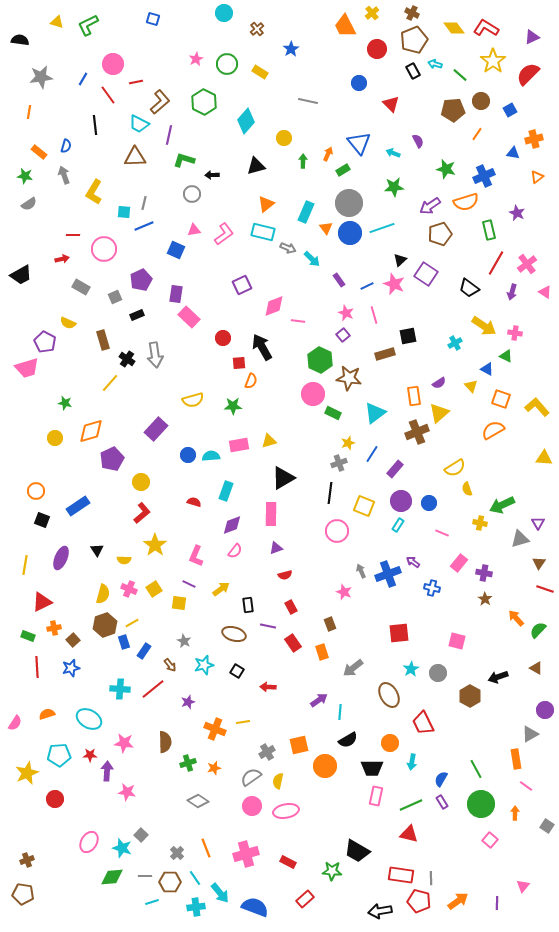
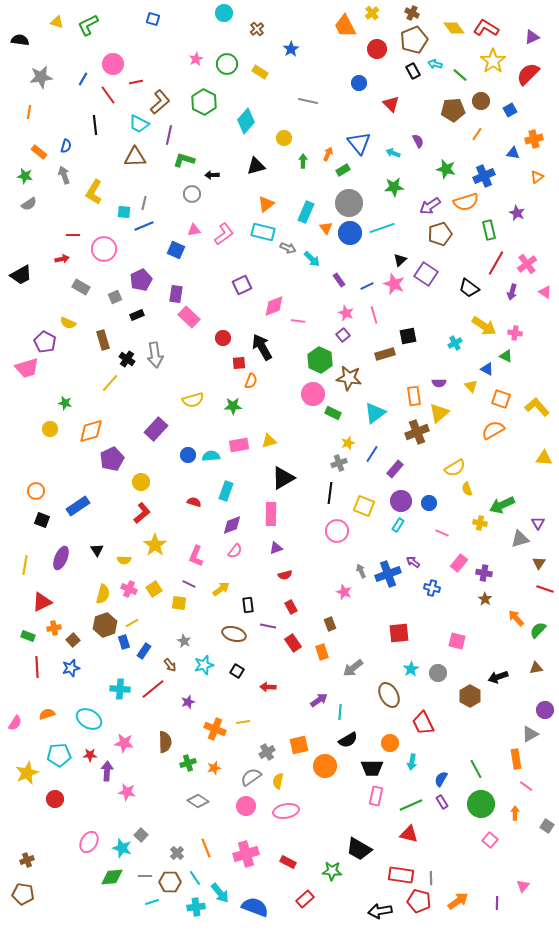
purple semicircle at (439, 383): rotated 32 degrees clockwise
yellow circle at (55, 438): moved 5 px left, 9 px up
brown triangle at (536, 668): rotated 40 degrees counterclockwise
pink circle at (252, 806): moved 6 px left
black trapezoid at (357, 851): moved 2 px right, 2 px up
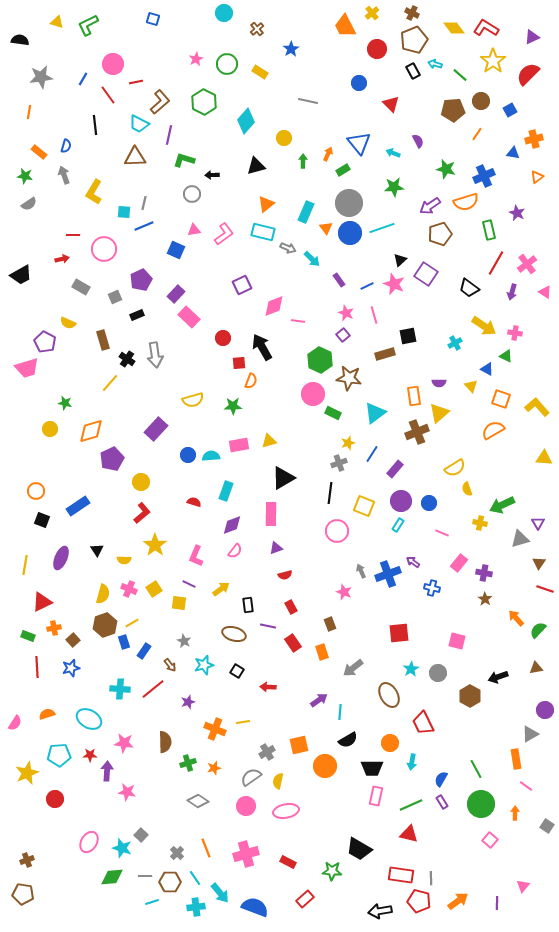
purple rectangle at (176, 294): rotated 36 degrees clockwise
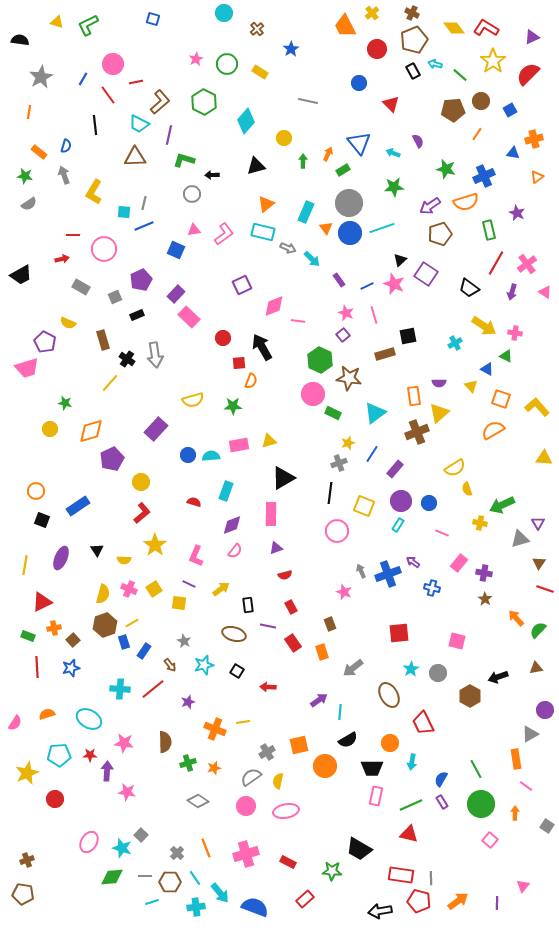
gray star at (41, 77): rotated 20 degrees counterclockwise
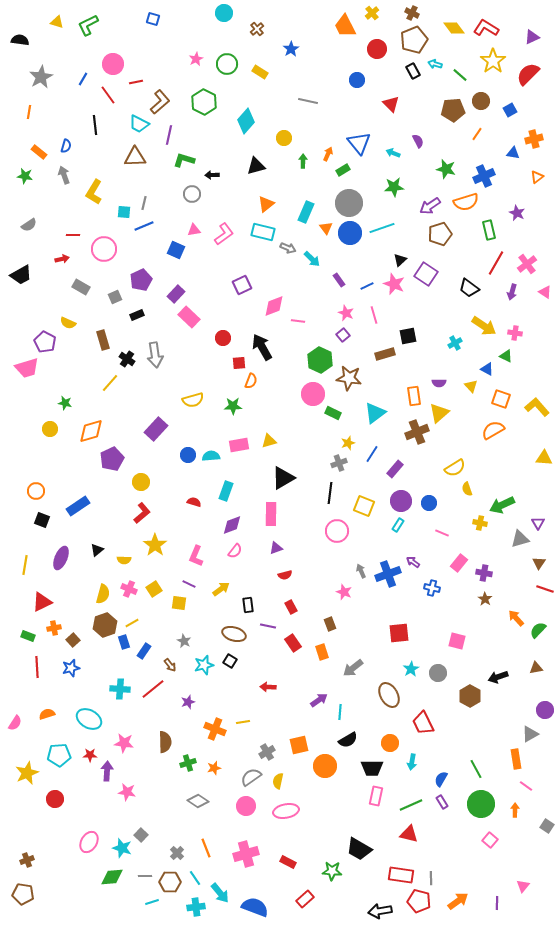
blue circle at (359, 83): moved 2 px left, 3 px up
gray semicircle at (29, 204): moved 21 px down
black triangle at (97, 550): rotated 24 degrees clockwise
black square at (237, 671): moved 7 px left, 10 px up
orange arrow at (515, 813): moved 3 px up
